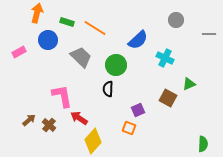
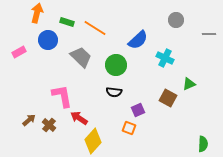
black semicircle: moved 6 px right, 3 px down; rotated 84 degrees counterclockwise
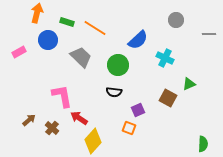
green circle: moved 2 px right
brown cross: moved 3 px right, 3 px down
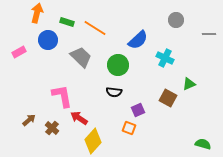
green semicircle: rotated 77 degrees counterclockwise
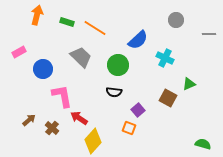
orange arrow: moved 2 px down
blue circle: moved 5 px left, 29 px down
purple square: rotated 16 degrees counterclockwise
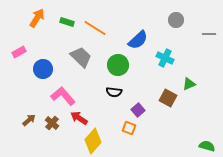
orange arrow: moved 3 px down; rotated 18 degrees clockwise
pink L-shape: moved 1 px right; rotated 30 degrees counterclockwise
brown cross: moved 5 px up
green semicircle: moved 4 px right, 2 px down
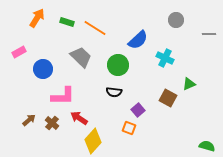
pink L-shape: rotated 130 degrees clockwise
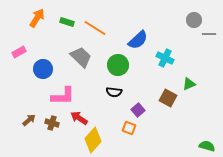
gray circle: moved 18 px right
brown cross: rotated 24 degrees counterclockwise
yellow diamond: moved 1 px up
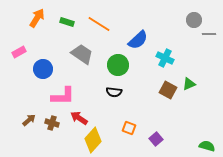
orange line: moved 4 px right, 4 px up
gray trapezoid: moved 1 px right, 3 px up; rotated 10 degrees counterclockwise
brown square: moved 8 px up
purple square: moved 18 px right, 29 px down
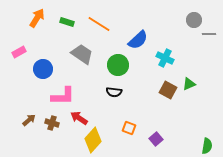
green semicircle: rotated 84 degrees clockwise
